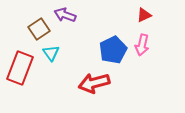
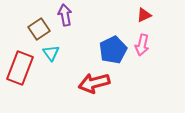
purple arrow: rotated 60 degrees clockwise
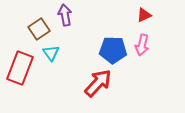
blue pentagon: rotated 28 degrees clockwise
red arrow: moved 4 px right; rotated 148 degrees clockwise
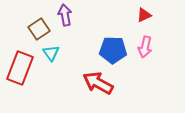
pink arrow: moved 3 px right, 2 px down
red arrow: rotated 104 degrees counterclockwise
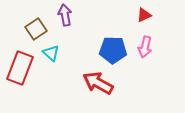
brown square: moved 3 px left
cyan triangle: rotated 12 degrees counterclockwise
